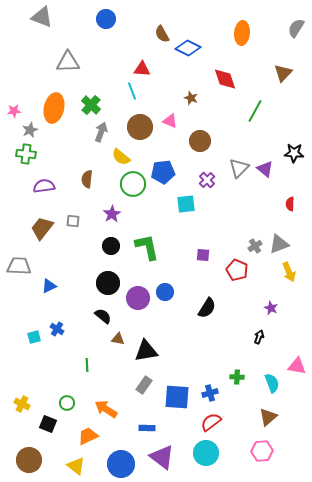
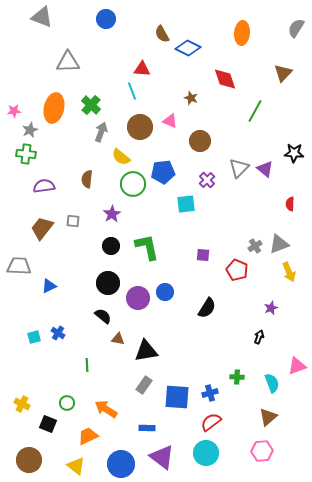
purple star at (271, 308): rotated 24 degrees clockwise
blue cross at (57, 329): moved 1 px right, 4 px down
pink triangle at (297, 366): rotated 30 degrees counterclockwise
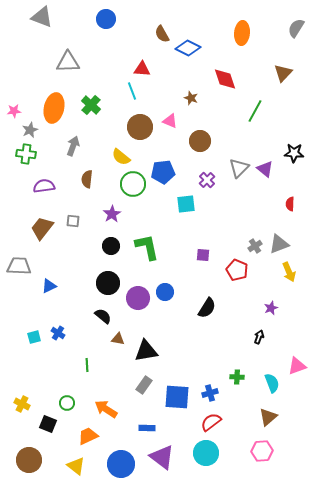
gray arrow at (101, 132): moved 28 px left, 14 px down
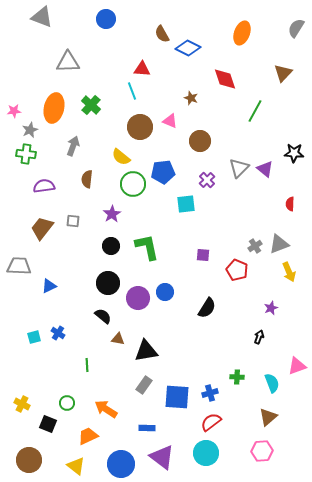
orange ellipse at (242, 33): rotated 15 degrees clockwise
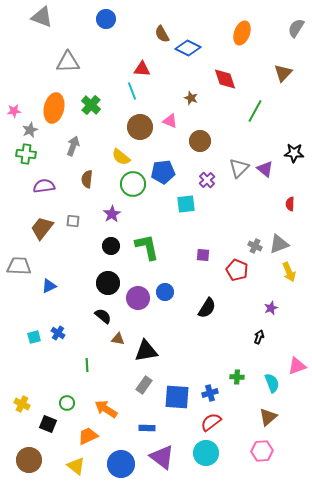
gray cross at (255, 246): rotated 32 degrees counterclockwise
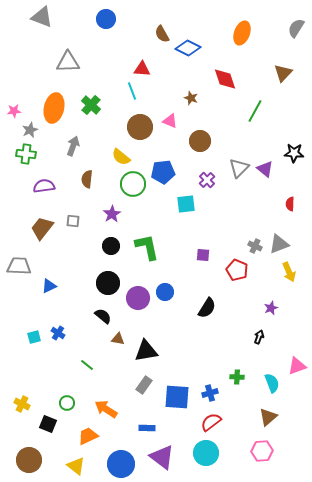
green line at (87, 365): rotated 48 degrees counterclockwise
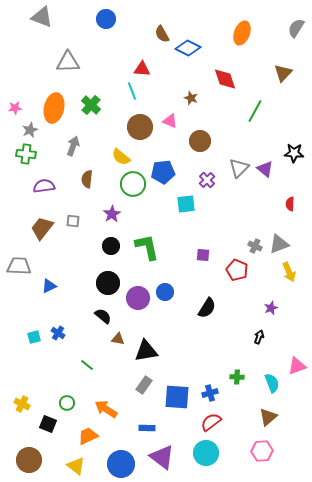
pink star at (14, 111): moved 1 px right, 3 px up
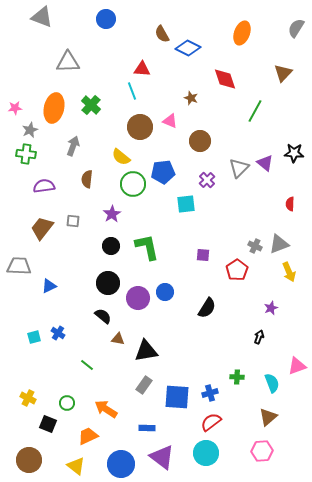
purple triangle at (265, 169): moved 6 px up
red pentagon at (237, 270): rotated 15 degrees clockwise
yellow cross at (22, 404): moved 6 px right, 6 px up
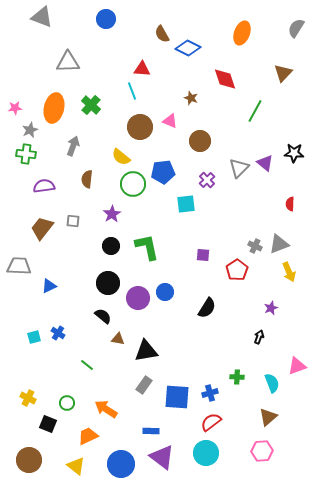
blue rectangle at (147, 428): moved 4 px right, 3 px down
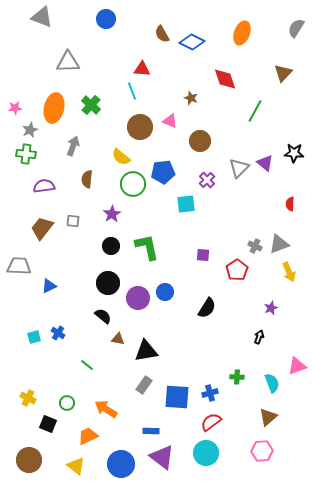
blue diamond at (188, 48): moved 4 px right, 6 px up
